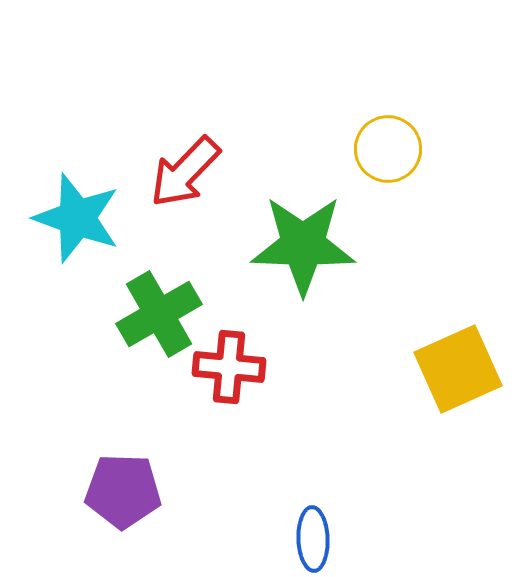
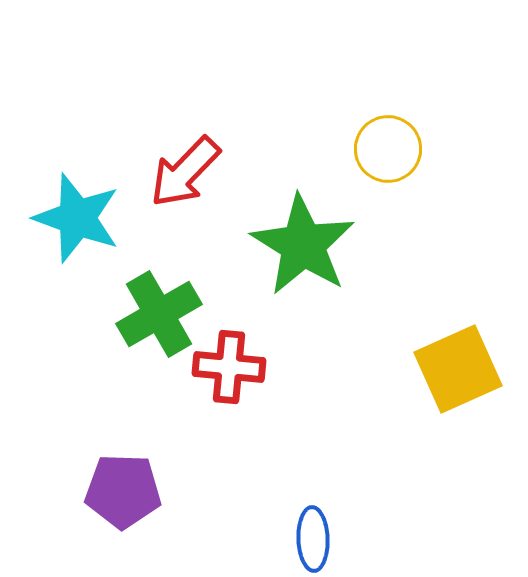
green star: rotated 30 degrees clockwise
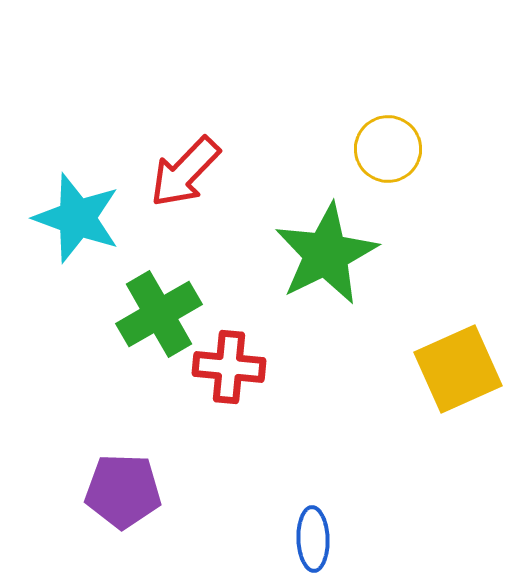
green star: moved 23 px right, 9 px down; rotated 14 degrees clockwise
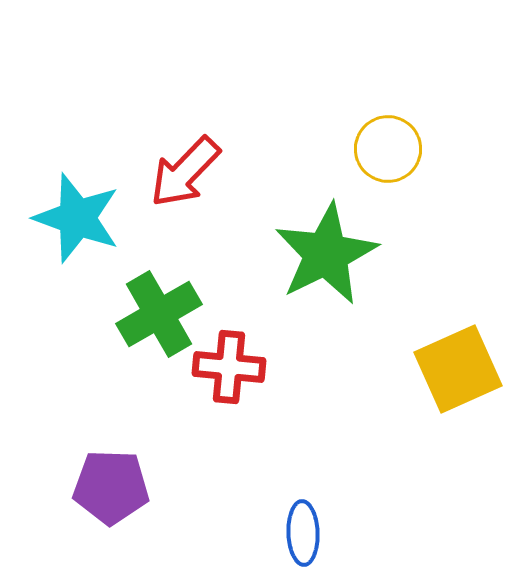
purple pentagon: moved 12 px left, 4 px up
blue ellipse: moved 10 px left, 6 px up
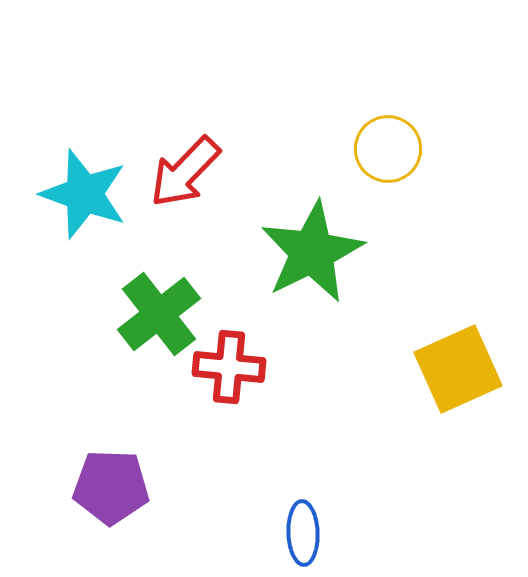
cyan star: moved 7 px right, 24 px up
green star: moved 14 px left, 2 px up
green cross: rotated 8 degrees counterclockwise
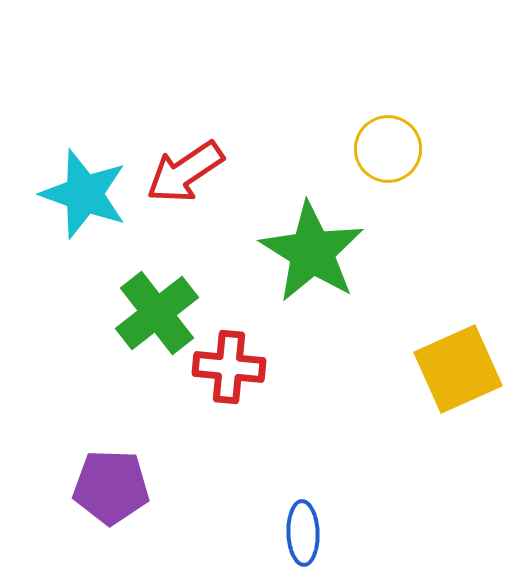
red arrow: rotated 12 degrees clockwise
green star: rotated 14 degrees counterclockwise
green cross: moved 2 px left, 1 px up
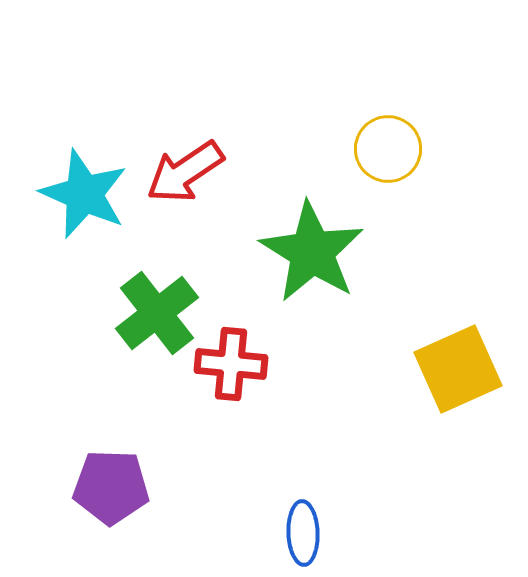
cyan star: rotated 4 degrees clockwise
red cross: moved 2 px right, 3 px up
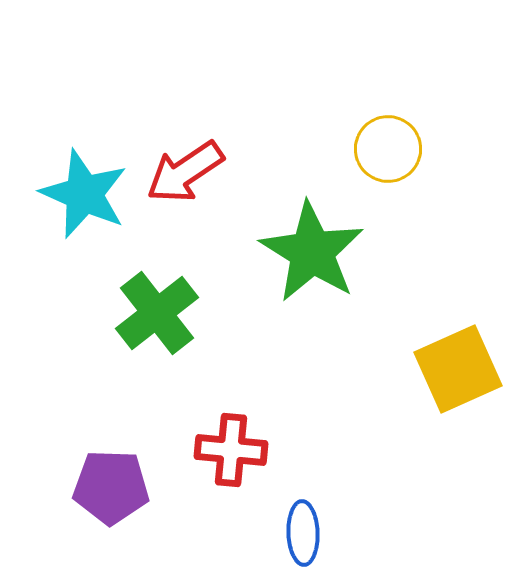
red cross: moved 86 px down
